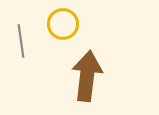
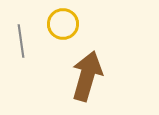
brown arrow: rotated 9 degrees clockwise
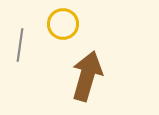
gray line: moved 1 px left, 4 px down; rotated 16 degrees clockwise
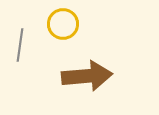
brown arrow: rotated 69 degrees clockwise
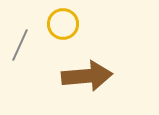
gray line: rotated 16 degrees clockwise
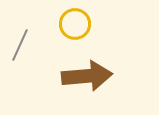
yellow circle: moved 12 px right
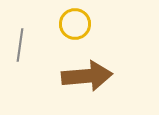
gray line: rotated 16 degrees counterclockwise
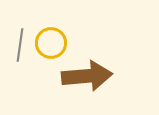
yellow circle: moved 24 px left, 19 px down
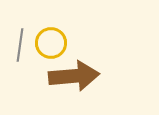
brown arrow: moved 13 px left
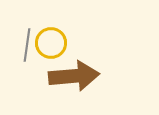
gray line: moved 7 px right
